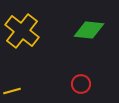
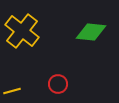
green diamond: moved 2 px right, 2 px down
red circle: moved 23 px left
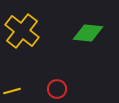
green diamond: moved 3 px left, 1 px down
red circle: moved 1 px left, 5 px down
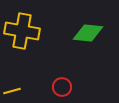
yellow cross: rotated 28 degrees counterclockwise
red circle: moved 5 px right, 2 px up
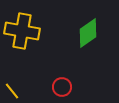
green diamond: rotated 40 degrees counterclockwise
yellow line: rotated 66 degrees clockwise
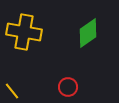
yellow cross: moved 2 px right, 1 px down
red circle: moved 6 px right
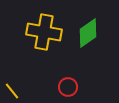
yellow cross: moved 20 px right
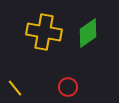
yellow line: moved 3 px right, 3 px up
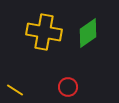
yellow line: moved 2 px down; rotated 18 degrees counterclockwise
